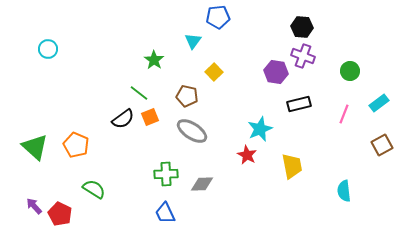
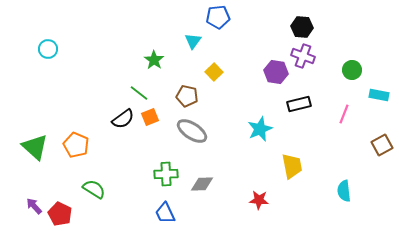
green circle: moved 2 px right, 1 px up
cyan rectangle: moved 8 px up; rotated 48 degrees clockwise
red star: moved 12 px right, 45 px down; rotated 24 degrees counterclockwise
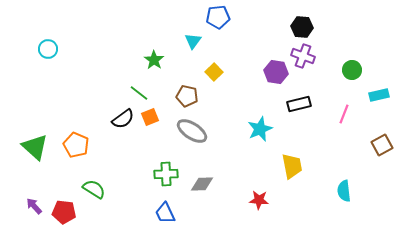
cyan rectangle: rotated 24 degrees counterclockwise
red pentagon: moved 4 px right, 2 px up; rotated 20 degrees counterclockwise
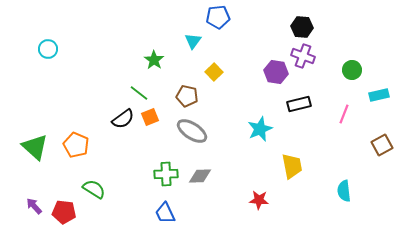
gray diamond: moved 2 px left, 8 px up
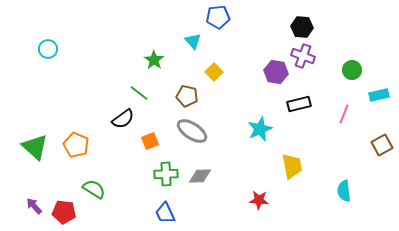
cyan triangle: rotated 18 degrees counterclockwise
orange square: moved 24 px down
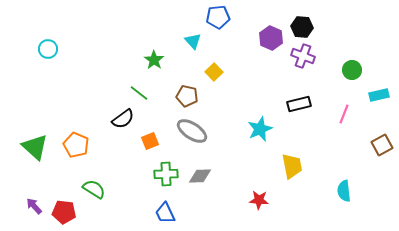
purple hexagon: moved 5 px left, 34 px up; rotated 15 degrees clockwise
